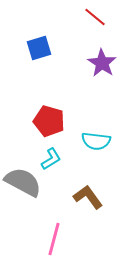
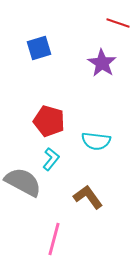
red line: moved 23 px right, 6 px down; rotated 20 degrees counterclockwise
cyan L-shape: rotated 20 degrees counterclockwise
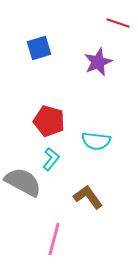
purple star: moved 4 px left, 1 px up; rotated 16 degrees clockwise
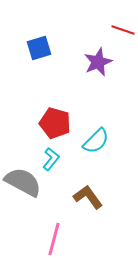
red line: moved 5 px right, 7 px down
red pentagon: moved 6 px right, 2 px down
cyan semicircle: rotated 52 degrees counterclockwise
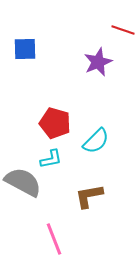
blue square: moved 14 px left, 1 px down; rotated 15 degrees clockwise
cyan L-shape: rotated 40 degrees clockwise
brown L-shape: moved 1 px right, 1 px up; rotated 64 degrees counterclockwise
pink line: rotated 36 degrees counterclockwise
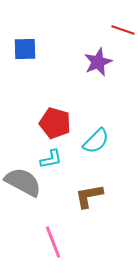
pink line: moved 1 px left, 3 px down
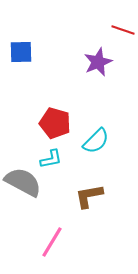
blue square: moved 4 px left, 3 px down
pink line: moved 1 px left; rotated 52 degrees clockwise
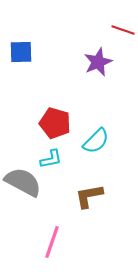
pink line: rotated 12 degrees counterclockwise
